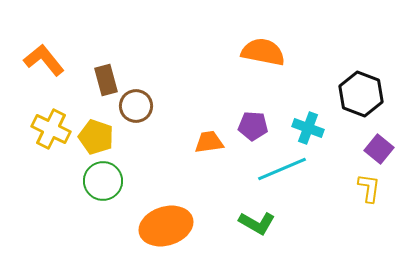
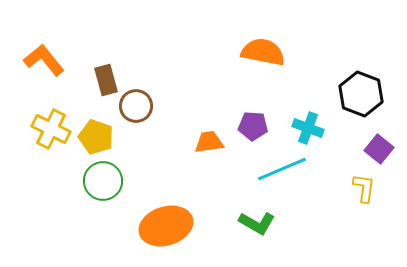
yellow L-shape: moved 5 px left
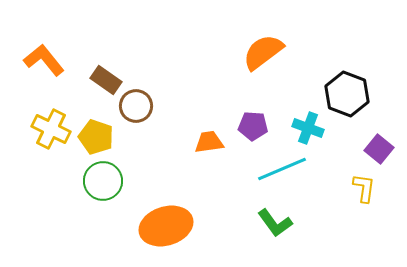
orange semicircle: rotated 48 degrees counterclockwise
brown rectangle: rotated 40 degrees counterclockwise
black hexagon: moved 14 px left
green L-shape: moved 18 px right; rotated 24 degrees clockwise
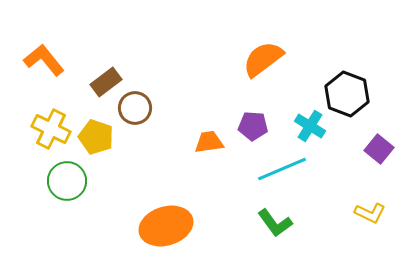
orange semicircle: moved 7 px down
brown rectangle: moved 2 px down; rotated 72 degrees counterclockwise
brown circle: moved 1 px left, 2 px down
cyan cross: moved 2 px right, 2 px up; rotated 12 degrees clockwise
green circle: moved 36 px left
yellow L-shape: moved 6 px right, 25 px down; rotated 108 degrees clockwise
